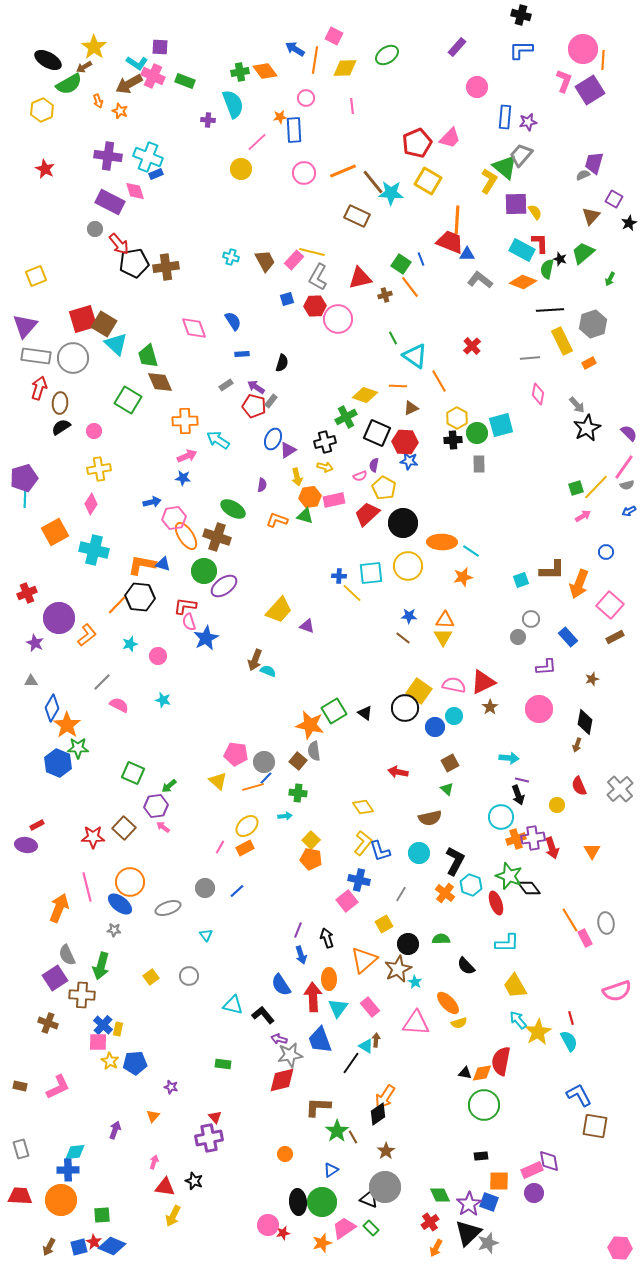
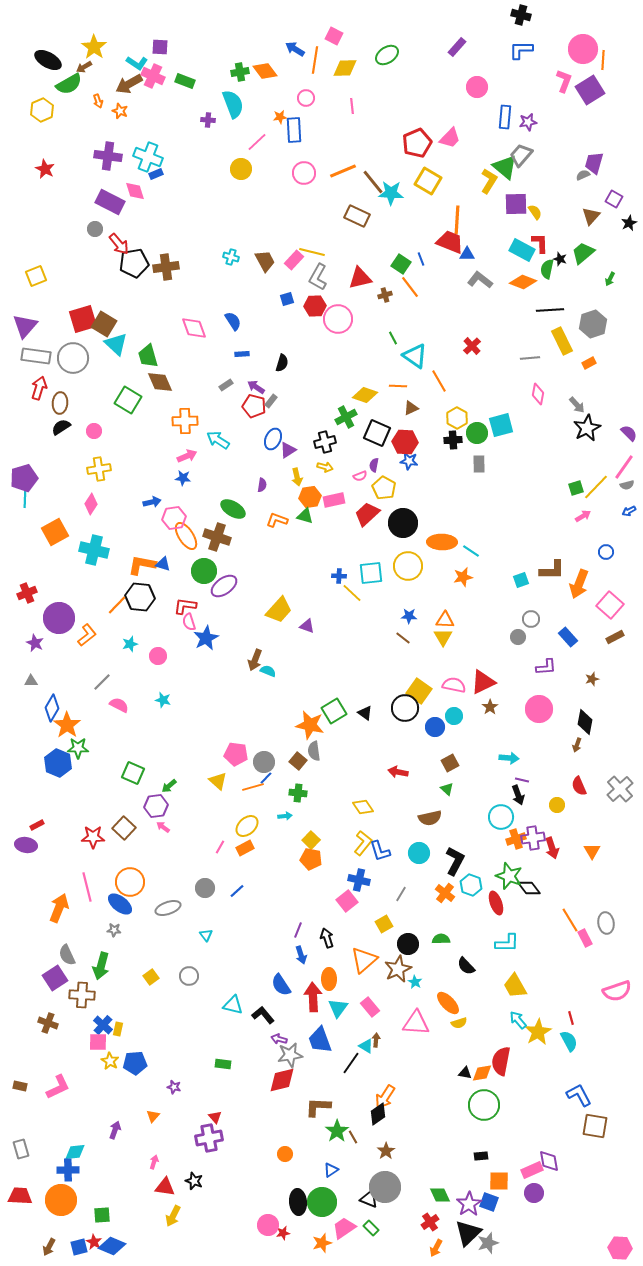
purple star at (171, 1087): moved 3 px right
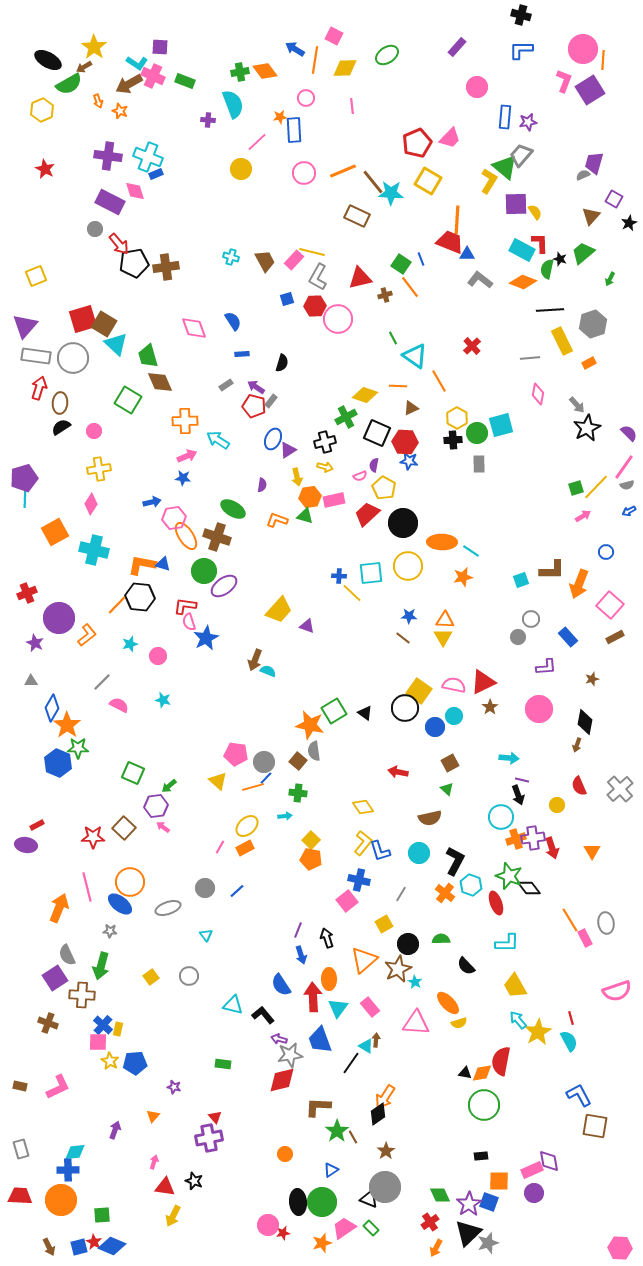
gray star at (114, 930): moved 4 px left, 1 px down
brown arrow at (49, 1247): rotated 54 degrees counterclockwise
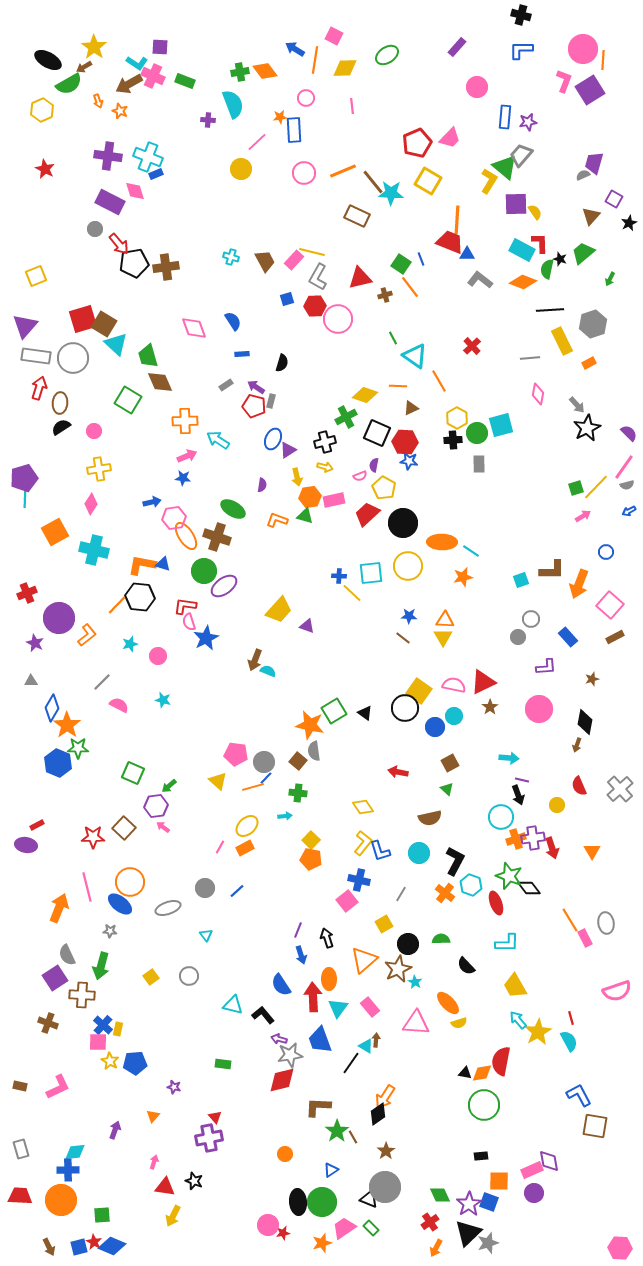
gray rectangle at (271, 401): rotated 24 degrees counterclockwise
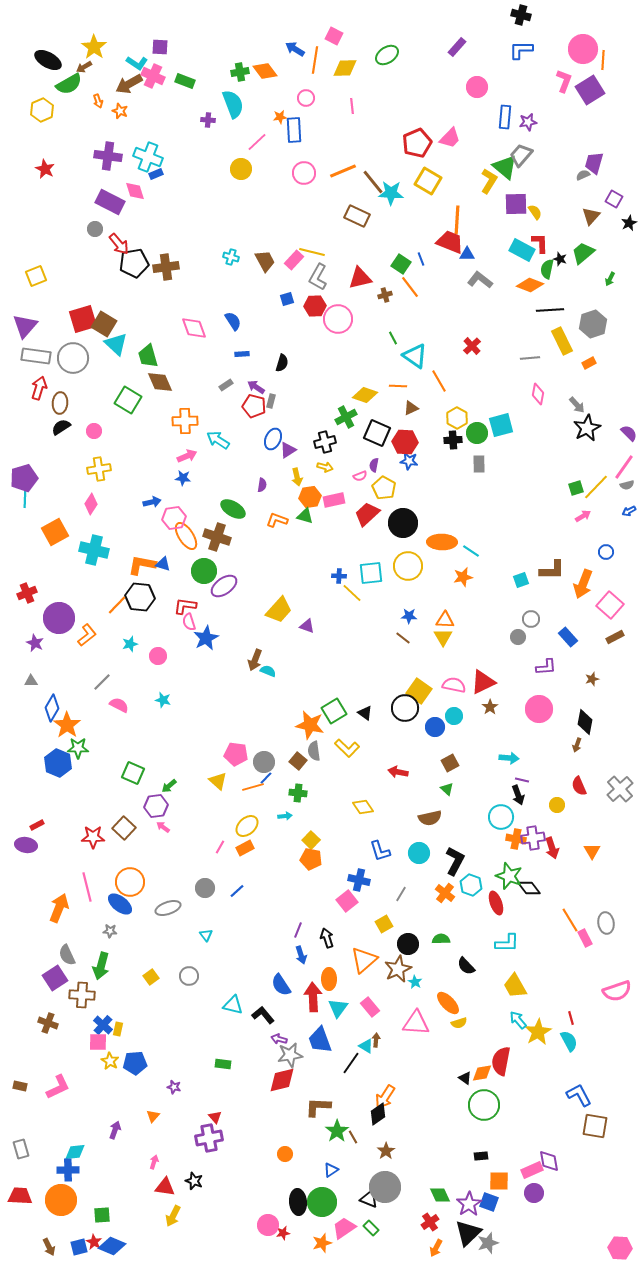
orange diamond at (523, 282): moved 7 px right, 3 px down
orange arrow at (579, 584): moved 4 px right
orange cross at (516, 839): rotated 30 degrees clockwise
yellow L-shape at (363, 843): moved 16 px left, 95 px up; rotated 95 degrees clockwise
black triangle at (465, 1073): moved 5 px down; rotated 24 degrees clockwise
